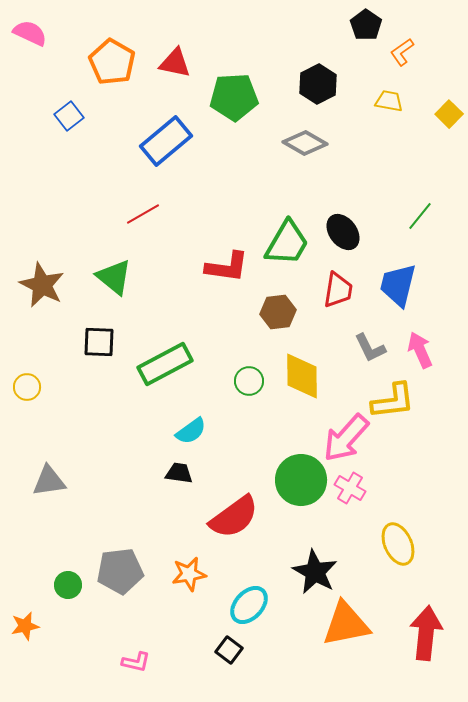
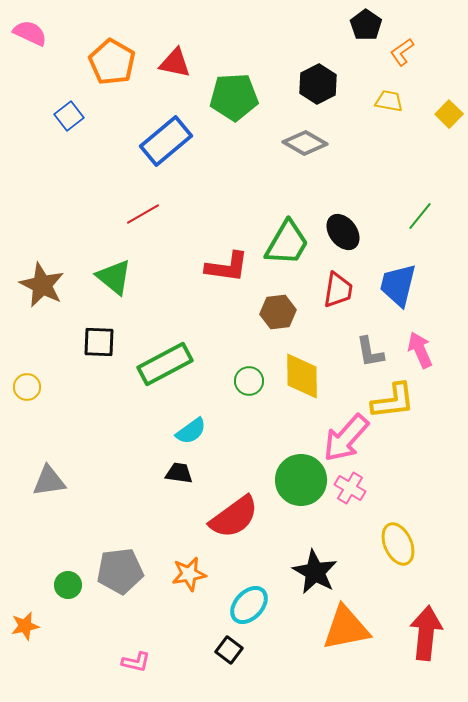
gray L-shape at (370, 348): moved 4 px down; rotated 16 degrees clockwise
orange triangle at (346, 624): moved 4 px down
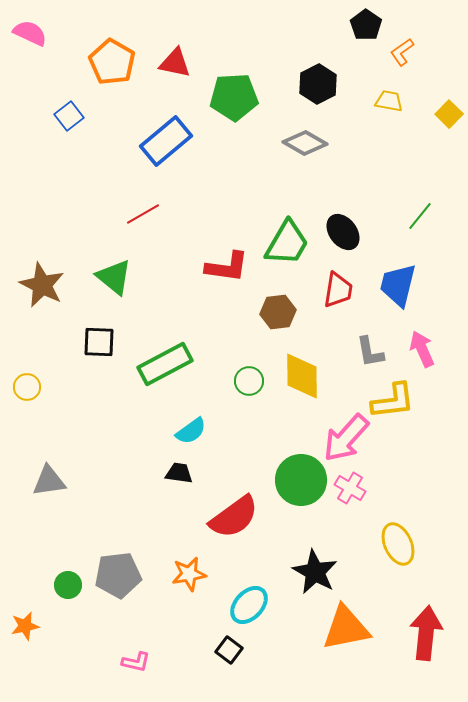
pink arrow at (420, 350): moved 2 px right, 1 px up
gray pentagon at (120, 571): moved 2 px left, 4 px down
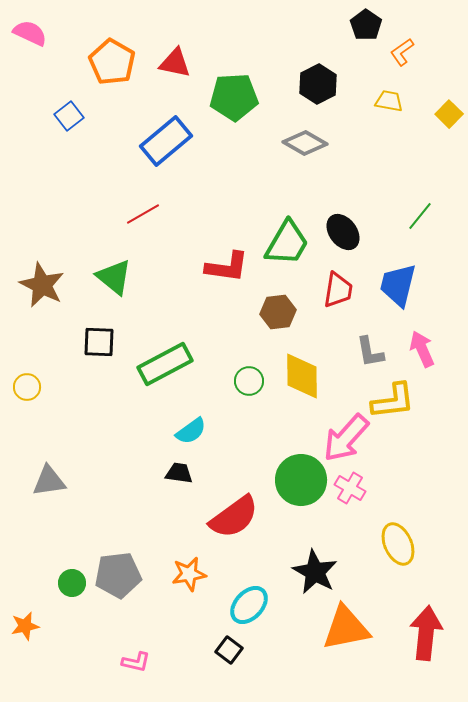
green circle at (68, 585): moved 4 px right, 2 px up
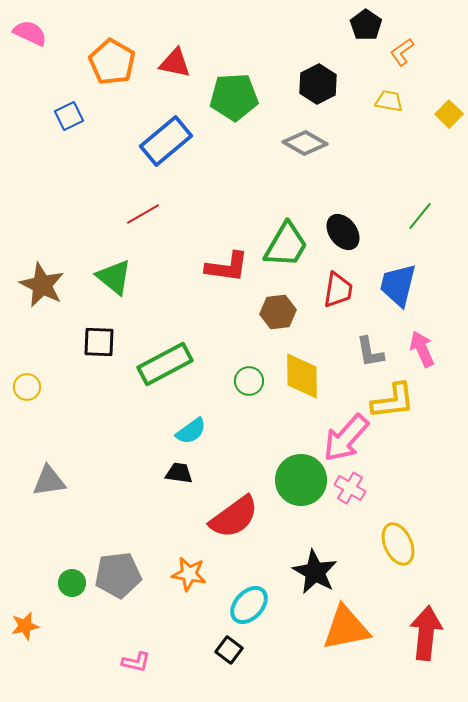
blue square at (69, 116): rotated 12 degrees clockwise
green trapezoid at (287, 243): moved 1 px left, 2 px down
orange star at (189, 574): rotated 20 degrees clockwise
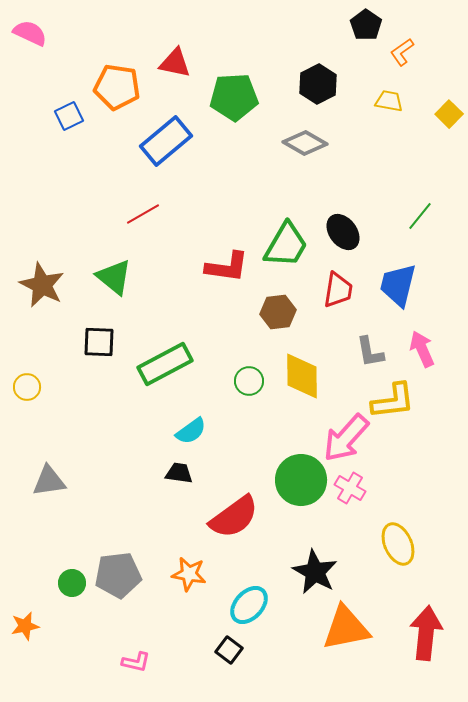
orange pentagon at (112, 62): moved 5 px right, 25 px down; rotated 21 degrees counterclockwise
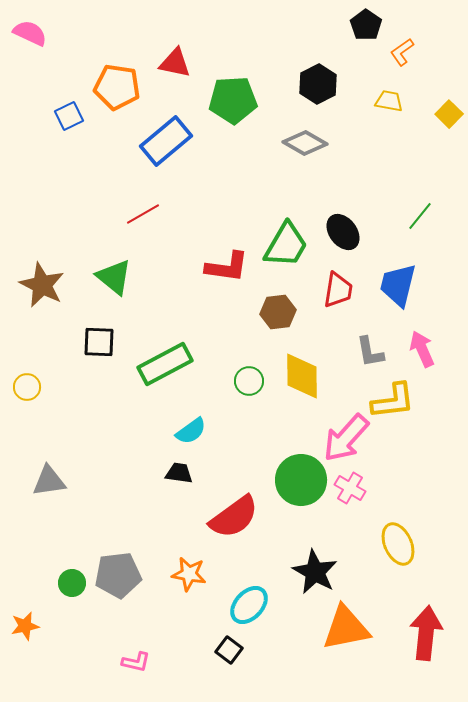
green pentagon at (234, 97): moved 1 px left, 3 px down
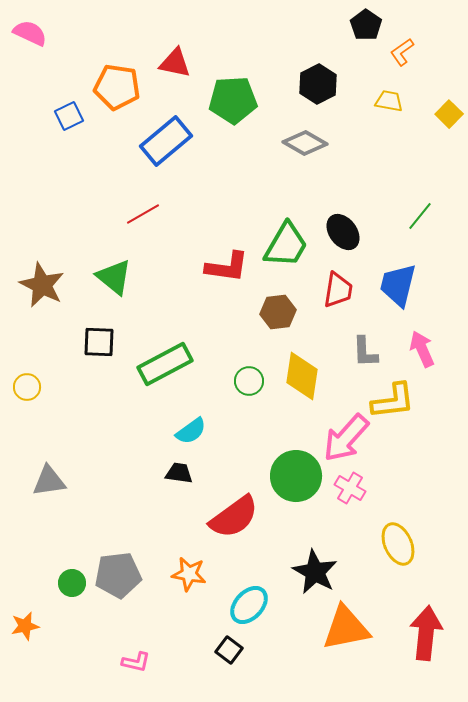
gray L-shape at (370, 352): moved 5 px left; rotated 8 degrees clockwise
yellow diamond at (302, 376): rotated 9 degrees clockwise
green circle at (301, 480): moved 5 px left, 4 px up
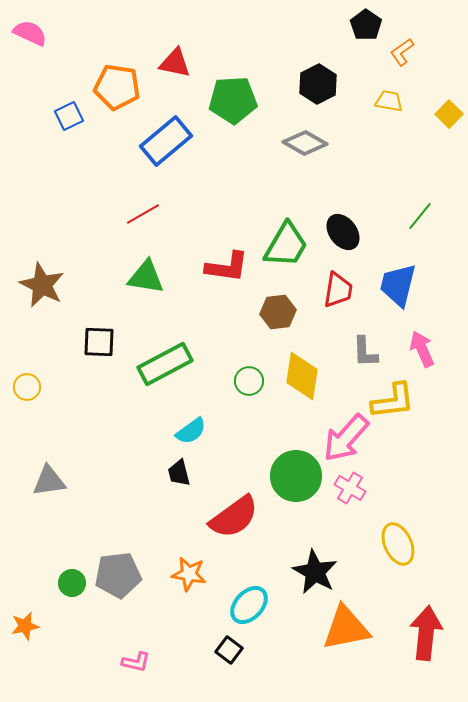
green triangle at (114, 277): moved 32 px right; rotated 30 degrees counterclockwise
black trapezoid at (179, 473): rotated 112 degrees counterclockwise
